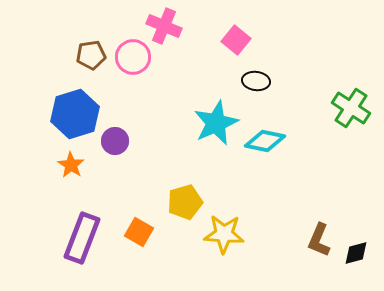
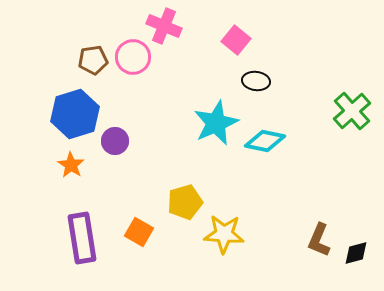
brown pentagon: moved 2 px right, 5 px down
green cross: moved 1 px right, 3 px down; rotated 15 degrees clockwise
purple rectangle: rotated 30 degrees counterclockwise
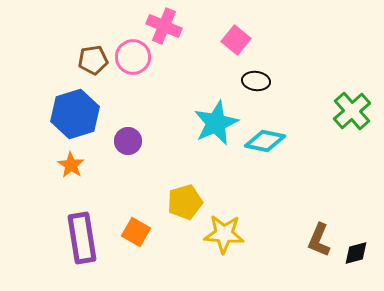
purple circle: moved 13 px right
orange square: moved 3 px left
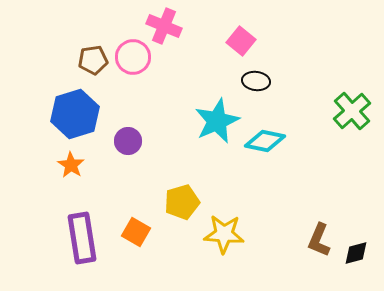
pink square: moved 5 px right, 1 px down
cyan star: moved 1 px right, 2 px up
yellow pentagon: moved 3 px left
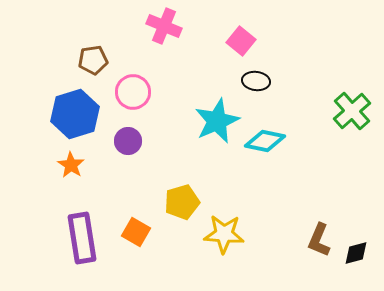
pink circle: moved 35 px down
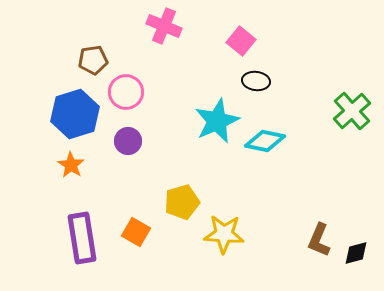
pink circle: moved 7 px left
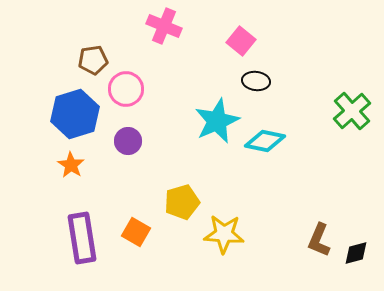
pink circle: moved 3 px up
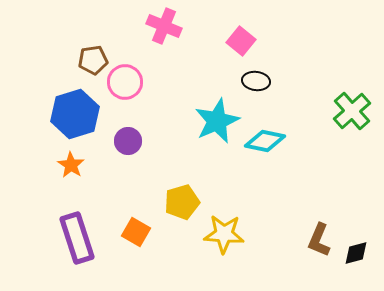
pink circle: moved 1 px left, 7 px up
purple rectangle: moved 5 px left; rotated 9 degrees counterclockwise
